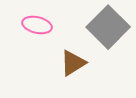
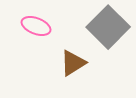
pink ellipse: moved 1 px left, 1 px down; rotated 8 degrees clockwise
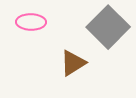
pink ellipse: moved 5 px left, 4 px up; rotated 20 degrees counterclockwise
